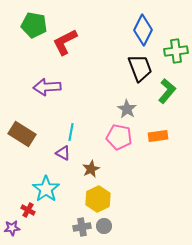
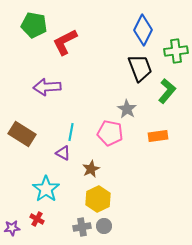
pink pentagon: moved 9 px left, 4 px up
red cross: moved 9 px right, 9 px down
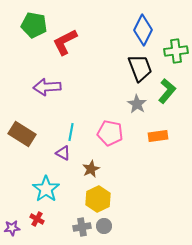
gray star: moved 10 px right, 5 px up
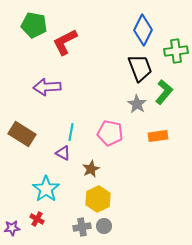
green L-shape: moved 3 px left, 1 px down
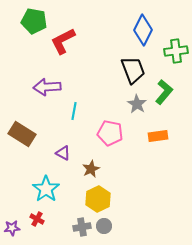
green pentagon: moved 4 px up
red L-shape: moved 2 px left, 1 px up
black trapezoid: moved 7 px left, 2 px down
cyan line: moved 3 px right, 21 px up
